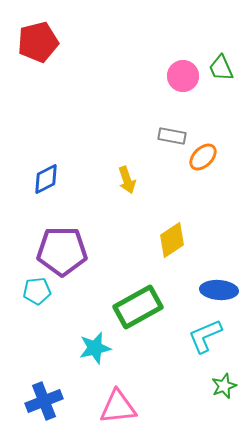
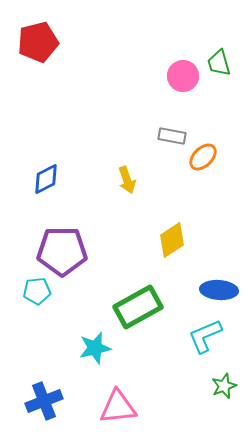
green trapezoid: moved 2 px left, 5 px up; rotated 8 degrees clockwise
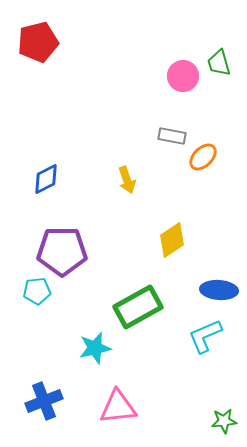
green star: moved 35 px down; rotated 15 degrees clockwise
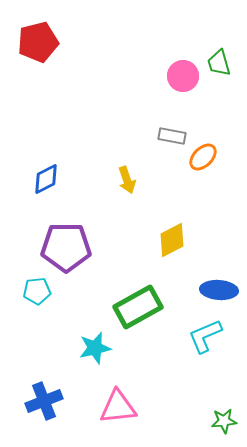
yellow diamond: rotated 6 degrees clockwise
purple pentagon: moved 4 px right, 4 px up
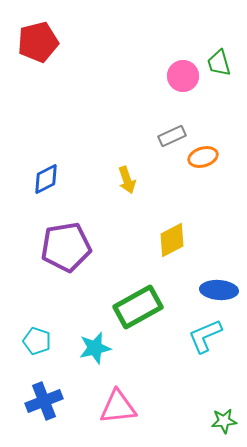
gray rectangle: rotated 36 degrees counterclockwise
orange ellipse: rotated 28 degrees clockwise
purple pentagon: rotated 9 degrees counterclockwise
cyan pentagon: moved 50 px down; rotated 24 degrees clockwise
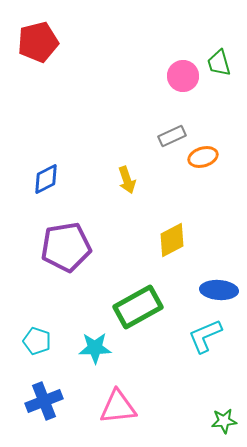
cyan star: rotated 12 degrees clockwise
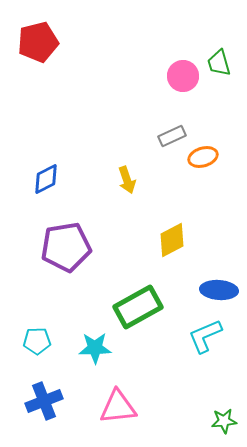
cyan pentagon: rotated 20 degrees counterclockwise
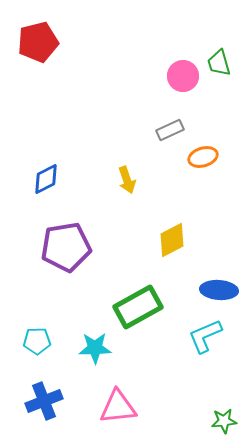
gray rectangle: moved 2 px left, 6 px up
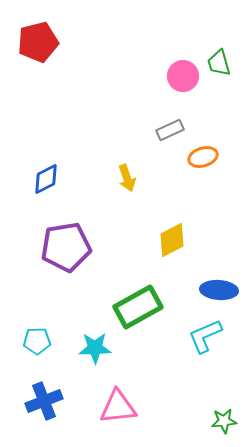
yellow arrow: moved 2 px up
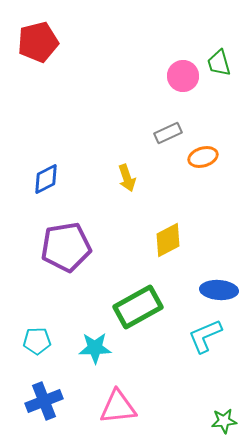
gray rectangle: moved 2 px left, 3 px down
yellow diamond: moved 4 px left
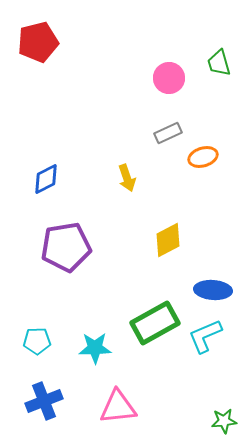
pink circle: moved 14 px left, 2 px down
blue ellipse: moved 6 px left
green rectangle: moved 17 px right, 16 px down
